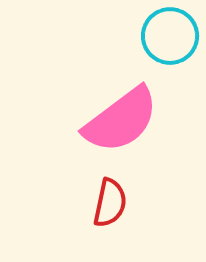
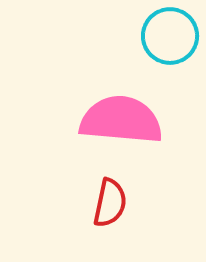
pink semicircle: rotated 138 degrees counterclockwise
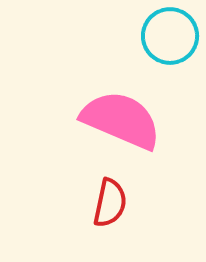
pink semicircle: rotated 18 degrees clockwise
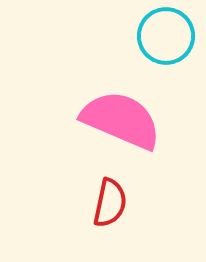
cyan circle: moved 4 px left
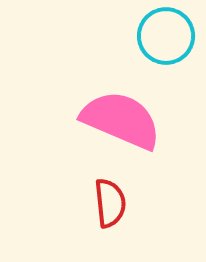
red semicircle: rotated 18 degrees counterclockwise
